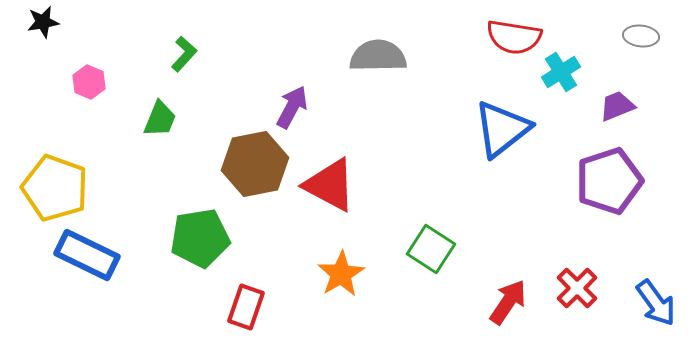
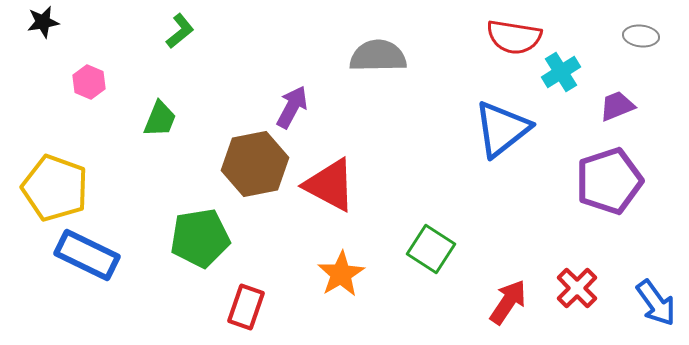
green L-shape: moved 4 px left, 23 px up; rotated 9 degrees clockwise
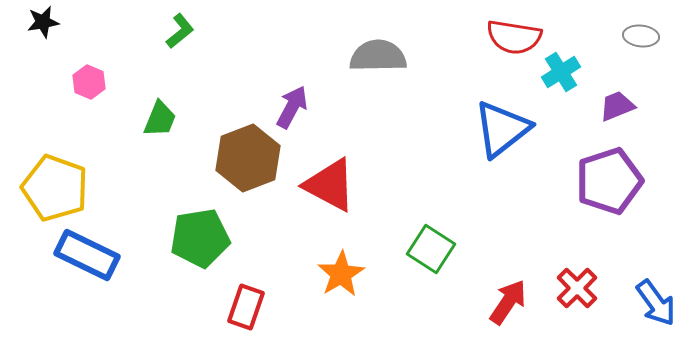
brown hexagon: moved 7 px left, 6 px up; rotated 10 degrees counterclockwise
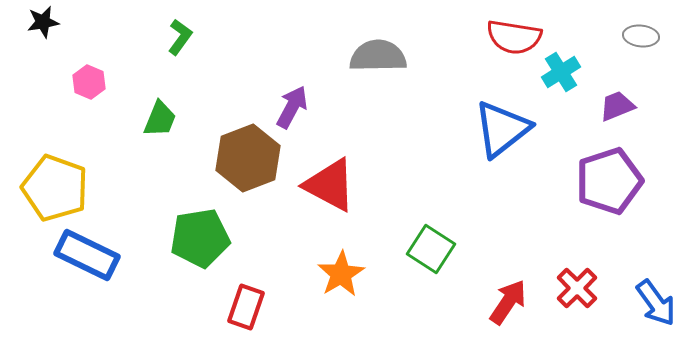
green L-shape: moved 6 px down; rotated 15 degrees counterclockwise
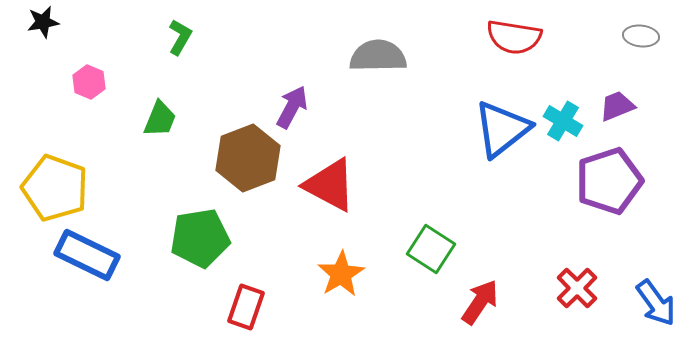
green L-shape: rotated 6 degrees counterclockwise
cyan cross: moved 2 px right, 49 px down; rotated 27 degrees counterclockwise
red arrow: moved 28 px left
